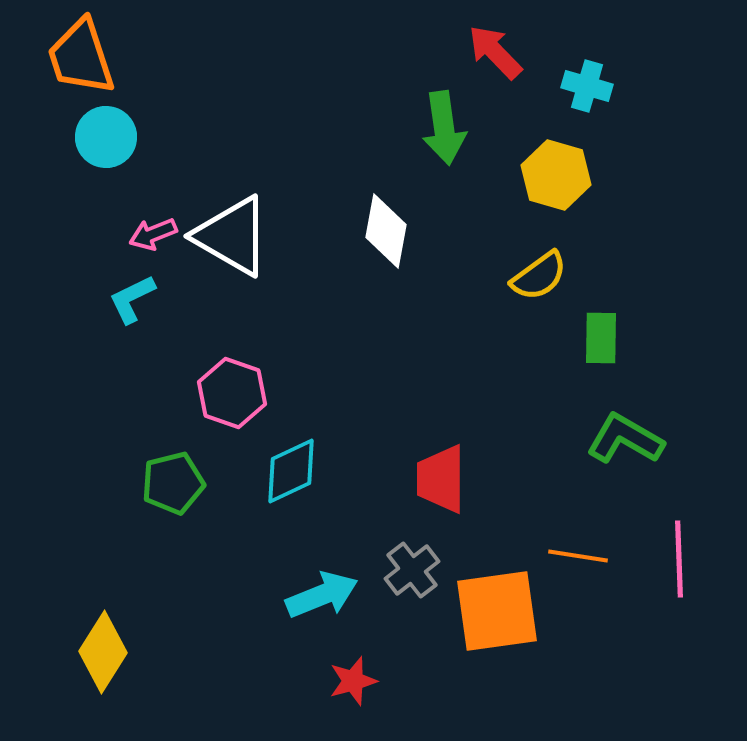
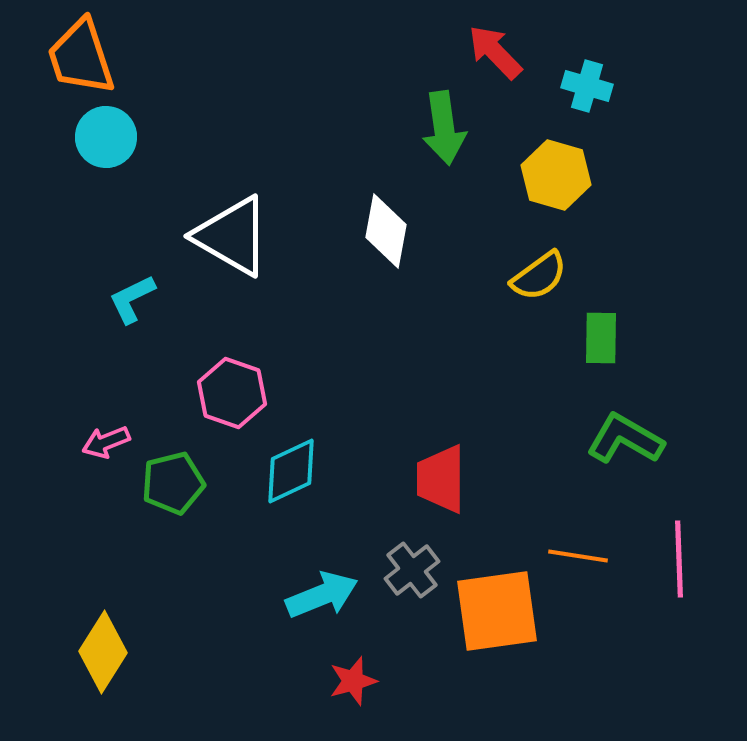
pink arrow: moved 47 px left, 208 px down
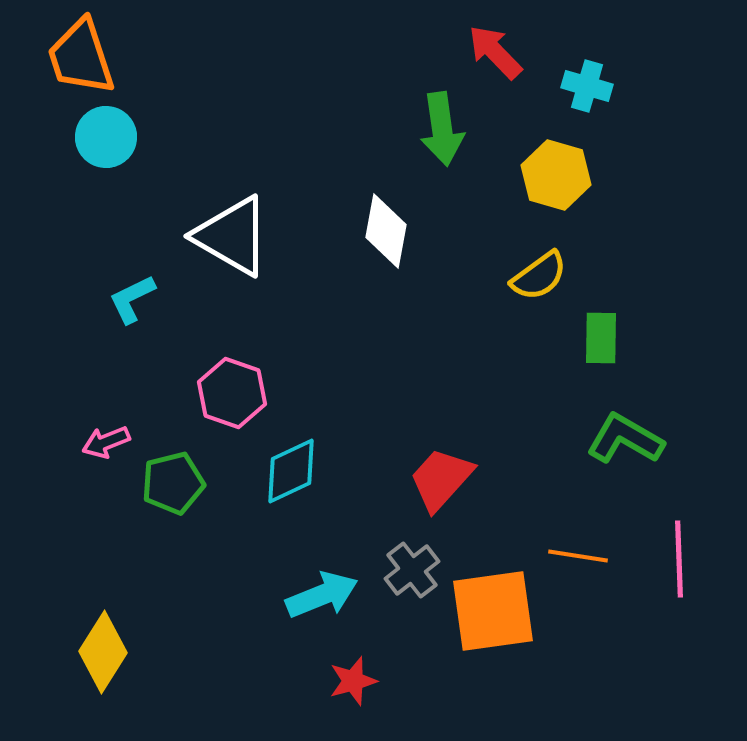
green arrow: moved 2 px left, 1 px down
red trapezoid: rotated 42 degrees clockwise
orange square: moved 4 px left
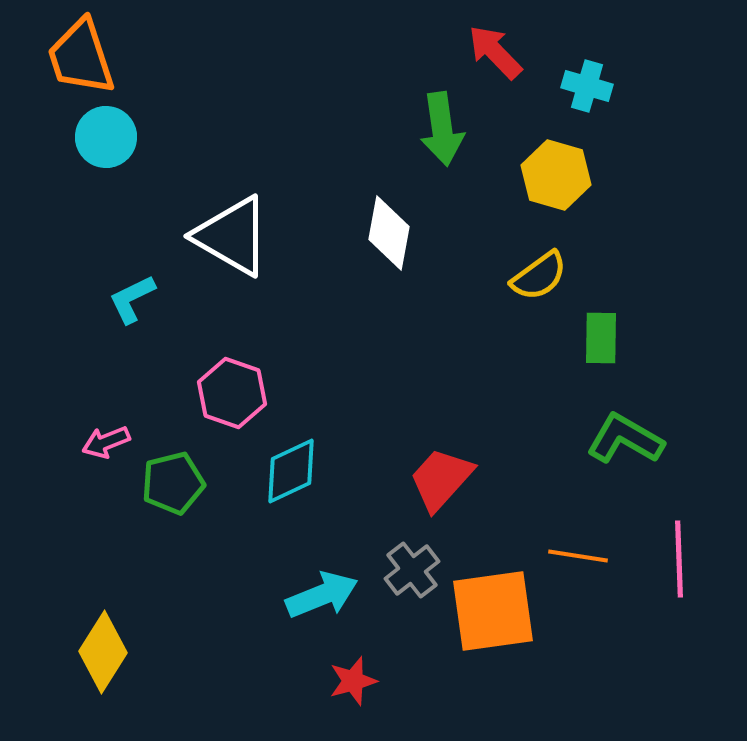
white diamond: moved 3 px right, 2 px down
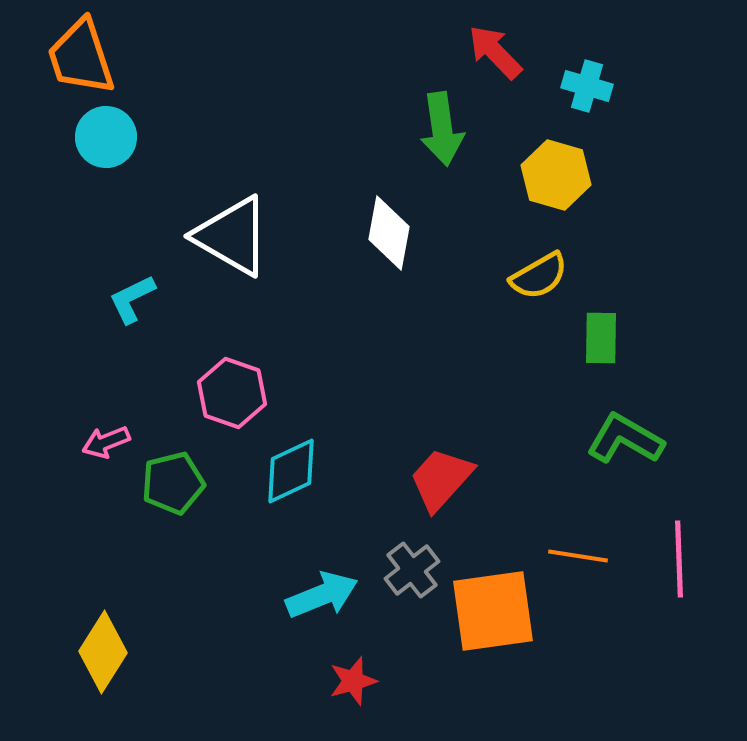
yellow semicircle: rotated 6 degrees clockwise
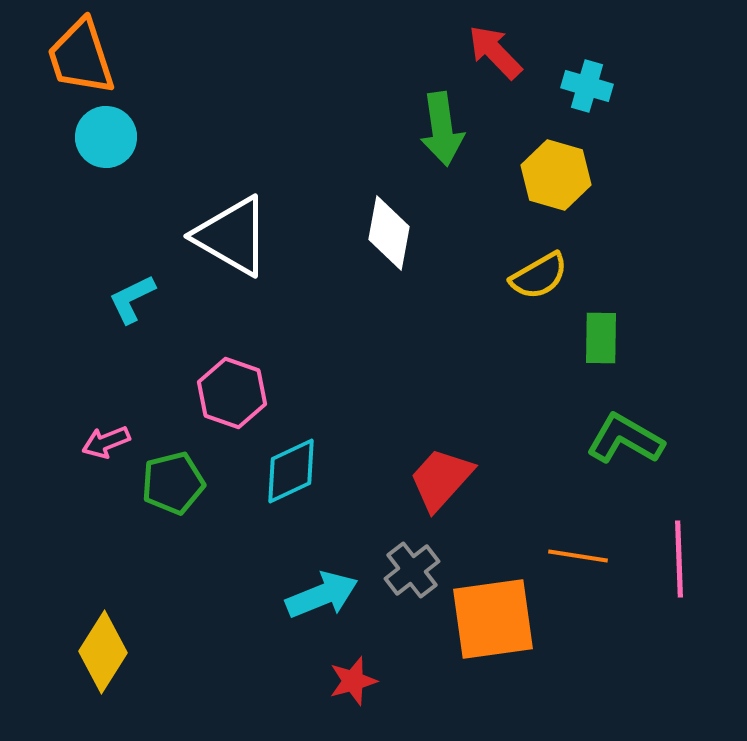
orange square: moved 8 px down
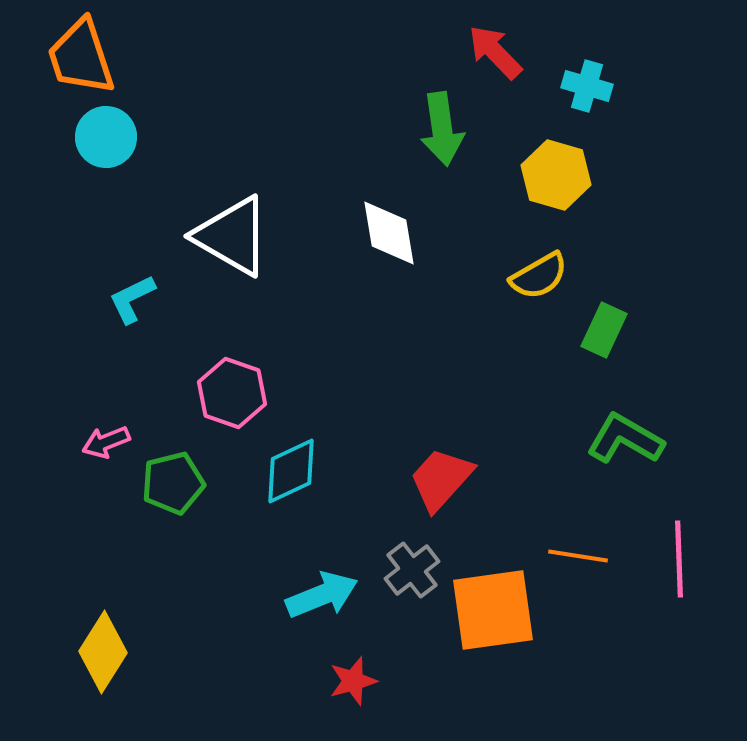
white diamond: rotated 20 degrees counterclockwise
green rectangle: moved 3 px right, 8 px up; rotated 24 degrees clockwise
orange square: moved 9 px up
